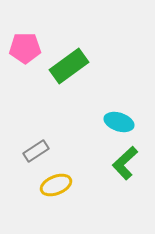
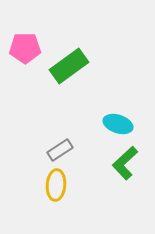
cyan ellipse: moved 1 px left, 2 px down
gray rectangle: moved 24 px right, 1 px up
yellow ellipse: rotated 64 degrees counterclockwise
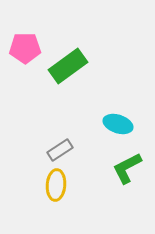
green rectangle: moved 1 px left
green L-shape: moved 2 px right, 5 px down; rotated 16 degrees clockwise
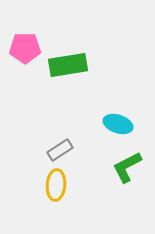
green rectangle: moved 1 px up; rotated 27 degrees clockwise
green L-shape: moved 1 px up
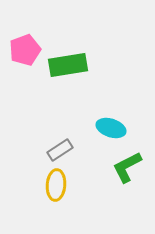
pink pentagon: moved 2 px down; rotated 20 degrees counterclockwise
cyan ellipse: moved 7 px left, 4 px down
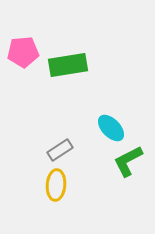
pink pentagon: moved 2 px left, 2 px down; rotated 16 degrees clockwise
cyan ellipse: rotated 28 degrees clockwise
green L-shape: moved 1 px right, 6 px up
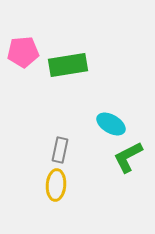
cyan ellipse: moved 4 px up; rotated 16 degrees counterclockwise
gray rectangle: rotated 45 degrees counterclockwise
green L-shape: moved 4 px up
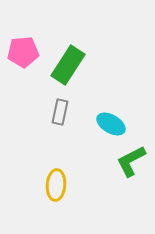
green rectangle: rotated 48 degrees counterclockwise
gray rectangle: moved 38 px up
green L-shape: moved 3 px right, 4 px down
